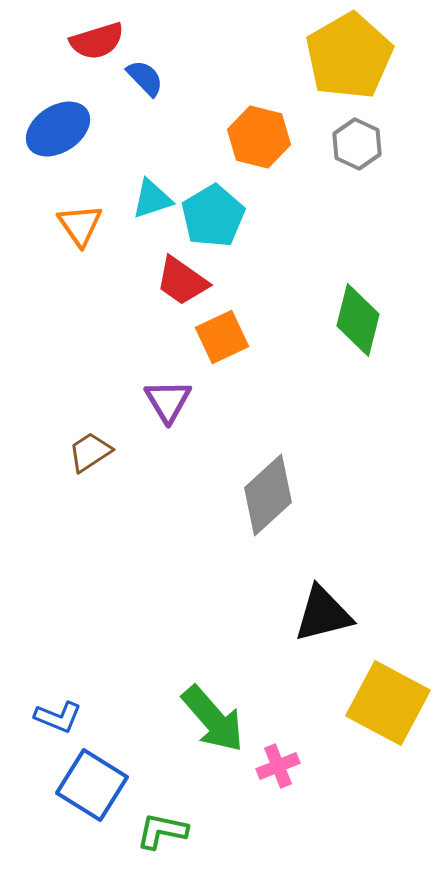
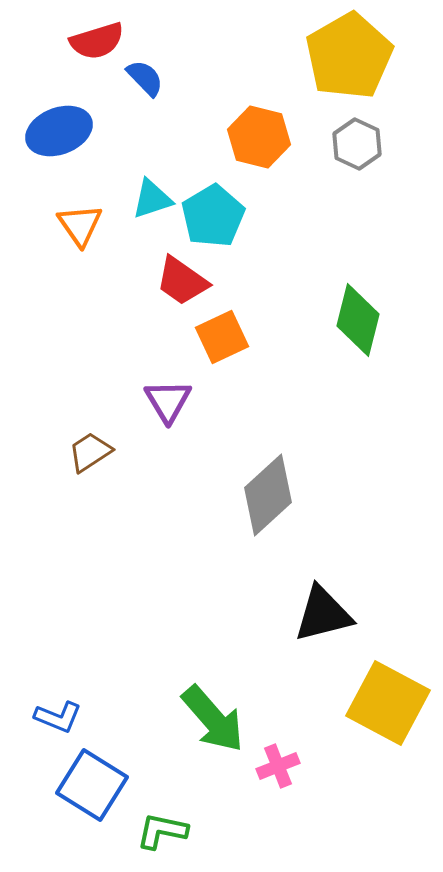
blue ellipse: moved 1 px right, 2 px down; rotated 12 degrees clockwise
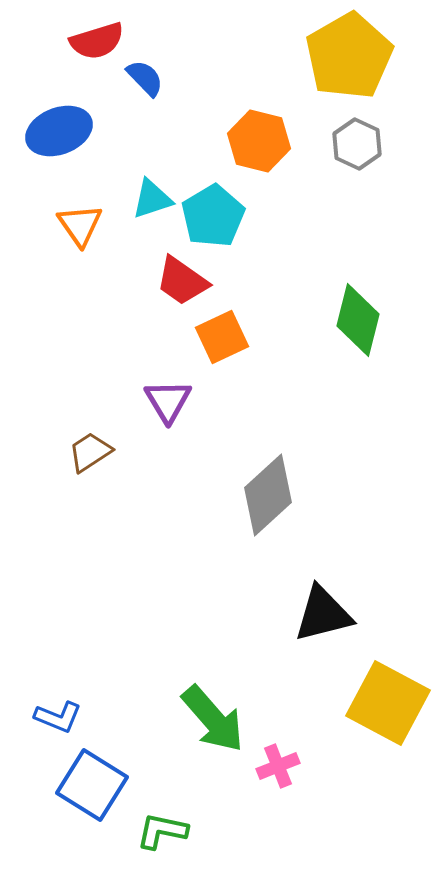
orange hexagon: moved 4 px down
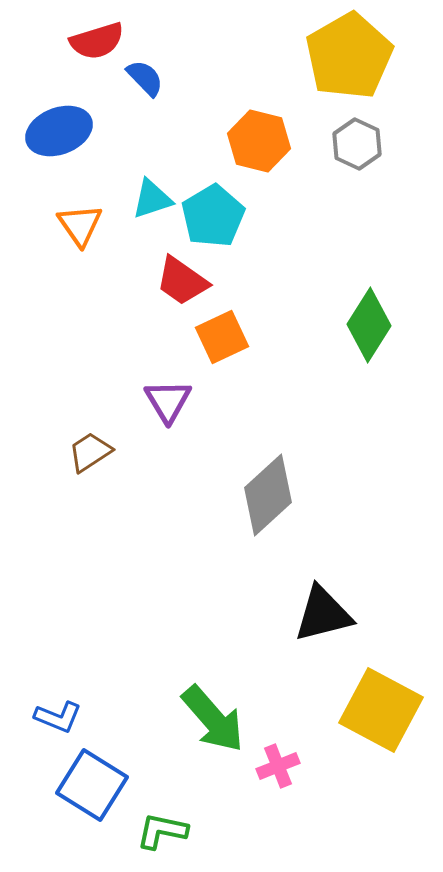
green diamond: moved 11 px right, 5 px down; rotated 18 degrees clockwise
yellow square: moved 7 px left, 7 px down
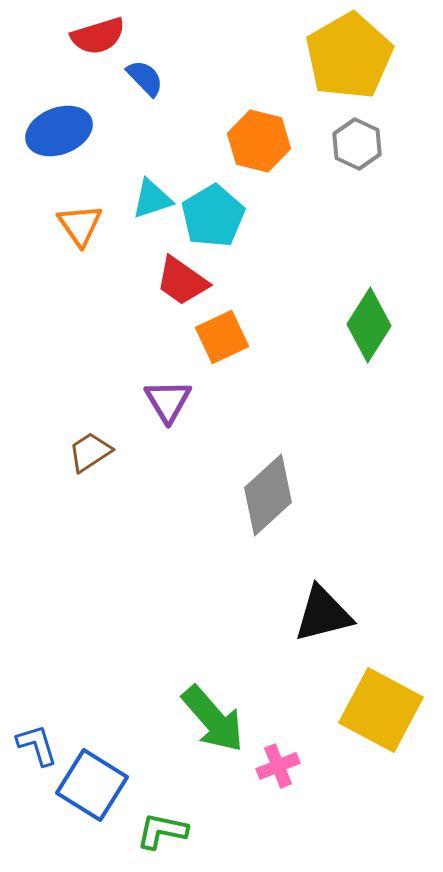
red semicircle: moved 1 px right, 5 px up
blue L-shape: moved 21 px left, 28 px down; rotated 129 degrees counterclockwise
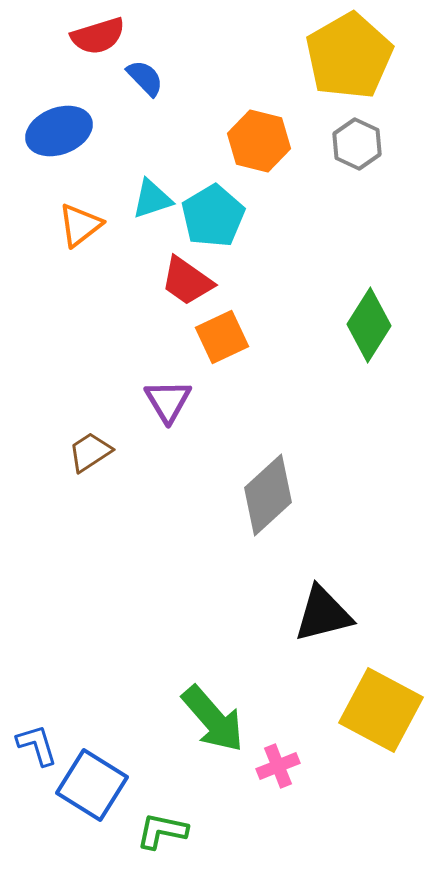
orange triangle: rotated 27 degrees clockwise
red trapezoid: moved 5 px right
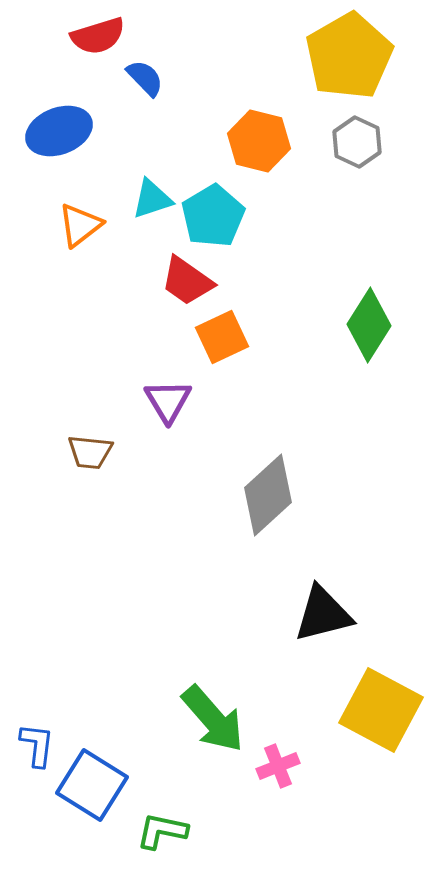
gray hexagon: moved 2 px up
brown trapezoid: rotated 141 degrees counterclockwise
blue L-shape: rotated 24 degrees clockwise
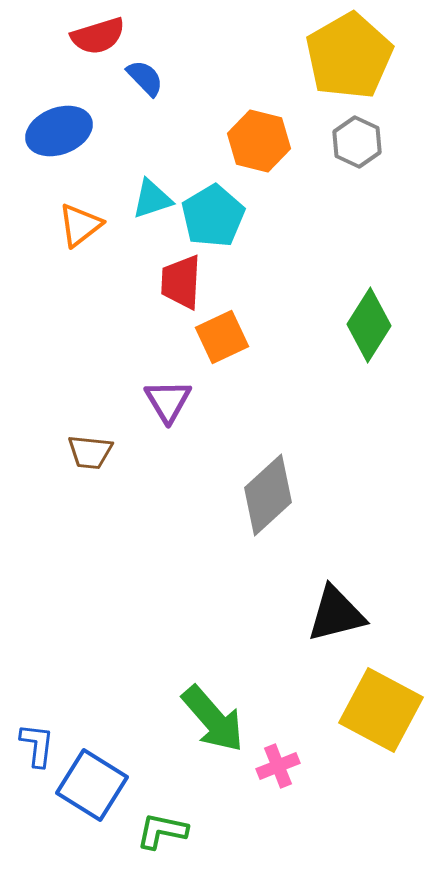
red trapezoid: moved 6 px left, 1 px down; rotated 58 degrees clockwise
black triangle: moved 13 px right
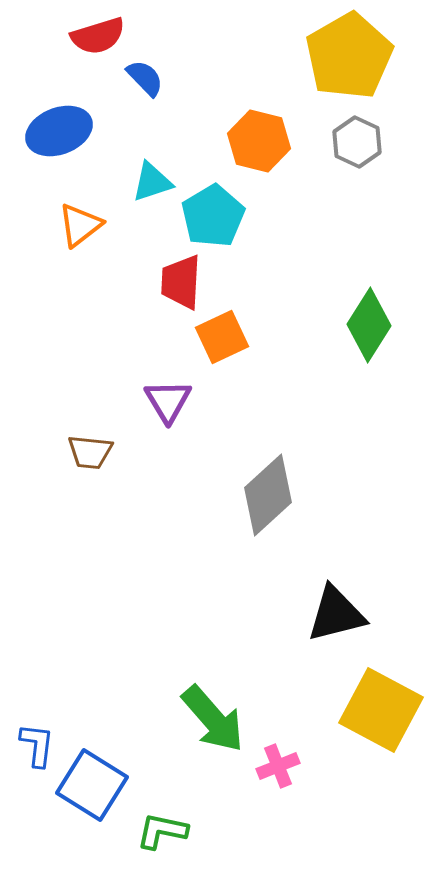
cyan triangle: moved 17 px up
